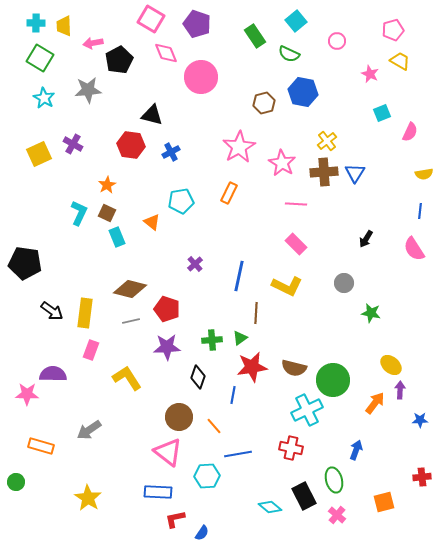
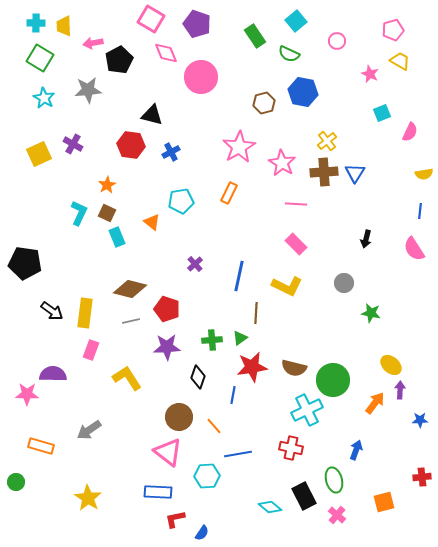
black arrow at (366, 239): rotated 18 degrees counterclockwise
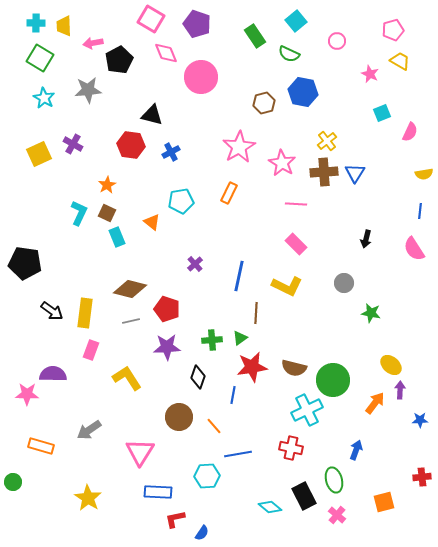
pink triangle at (168, 452): moved 28 px left; rotated 24 degrees clockwise
green circle at (16, 482): moved 3 px left
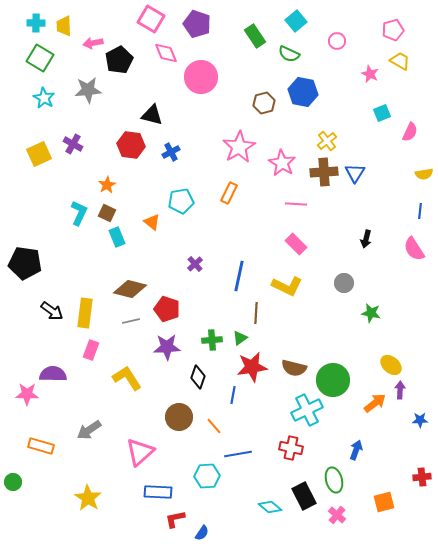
orange arrow at (375, 403): rotated 15 degrees clockwise
pink triangle at (140, 452): rotated 16 degrees clockwise
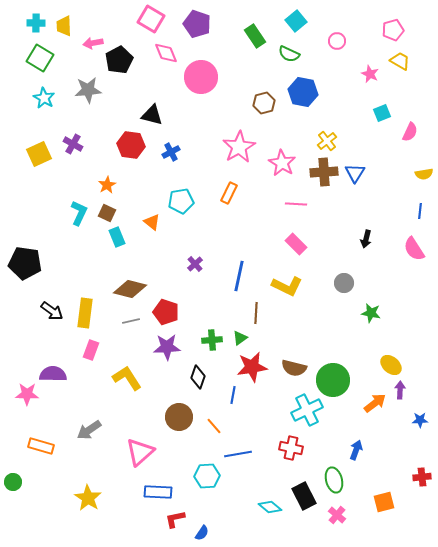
red pentagon at (167, 309): moved 1 px left, 3 px down
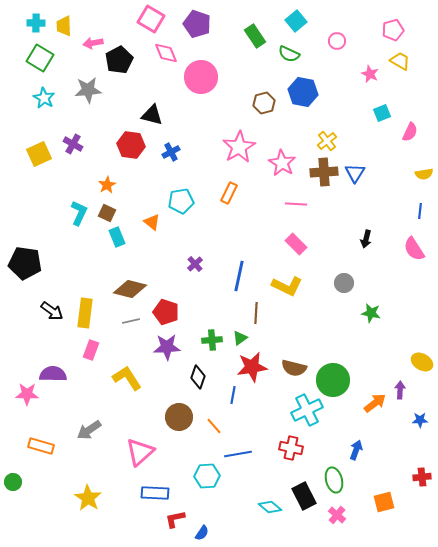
yellow ellipse at (391, 365): moved 31 px right, 3 px up; rotated 10 degrees counterclockwise
blue rectangle at (158, 492): moved 3 px left, 1 px down
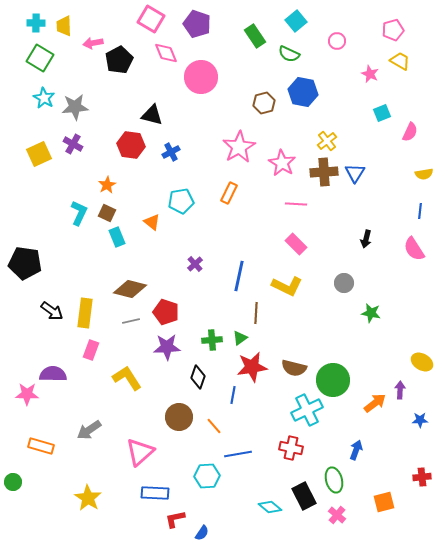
gray star at (88, 90): moved 13 px left, 17 px down
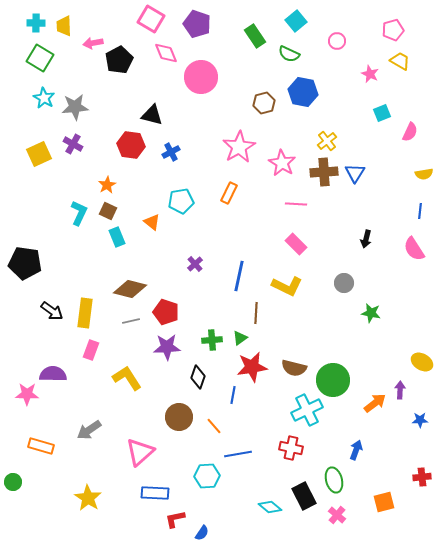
brown square at (107, 213): moved 1 px right, 2 px up
